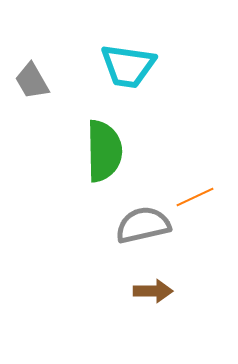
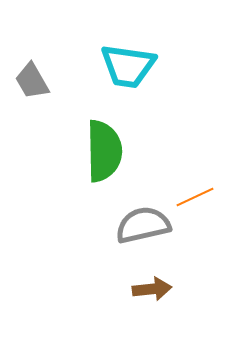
brown arrow: moved 1 px left, 2 px up; rotated 6 degrees counterclockwise
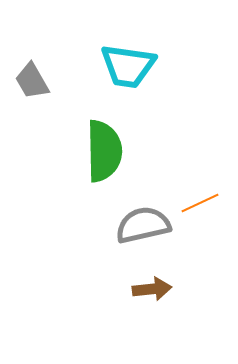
orange line: moved 5 px right, 6 px down
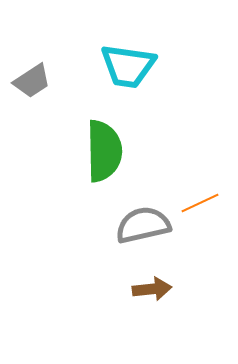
gray trapezoid: rotated 93 degrees counterclockwise
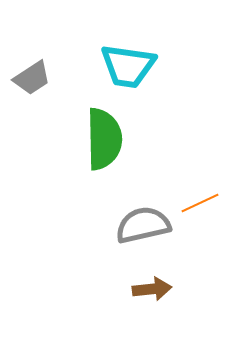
gray trapezoid: moved 3 px up
green semicircle: moved 12 px up
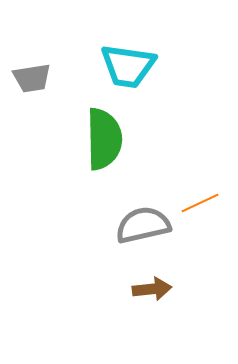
gray trapezoid: rotated 24 degrees clockwise
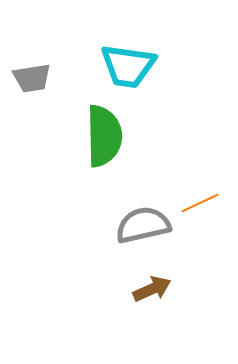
green semicircle: moved 3 px up
brown arrow: rotated 18 degrees counterclockwise
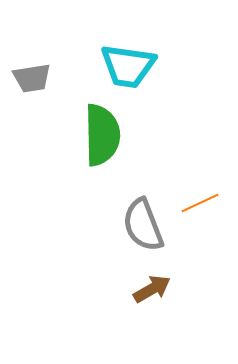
green semicircle: moved 2 px left, 1 px up
gray semicircle: rotated 98 degrees counterclockwise
brown arrow: rotated 6 degrees counterclockwise
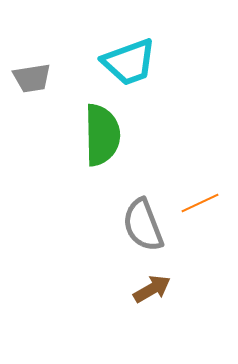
cyan trapezoid: moved 1 px right, 4 px up; rotated 28 degrees counterclockwise
